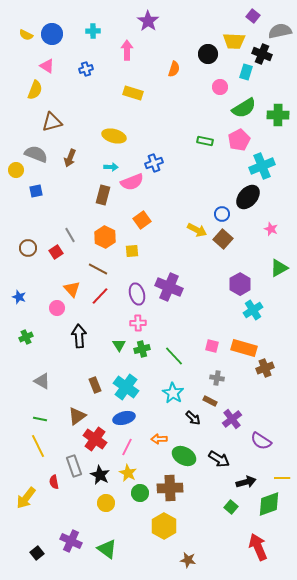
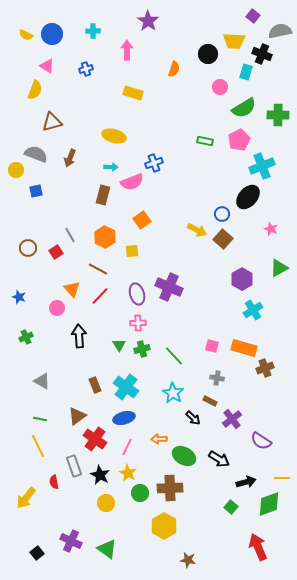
purple hexagon at (240, 284): moved 2 px right, 5 px up
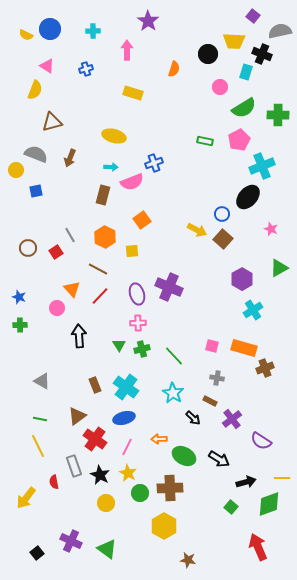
blue circle at (52, 34): moved 2 px left, 5 px up
green cross at (26, 337): moved 6 px left, 12 px up; rotated 24 degrees clockwise
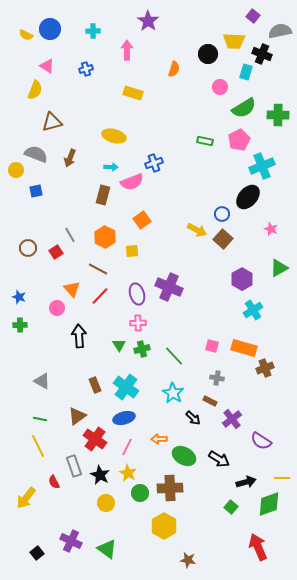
red semicircle at (54, 482): rotated 16 degrees counterclockwise
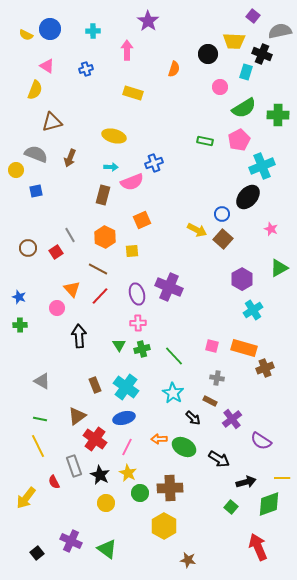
orange square at (142, 220): rotated 12 degrees clockwise
green ellipse at (184, 456): moved 9 px up
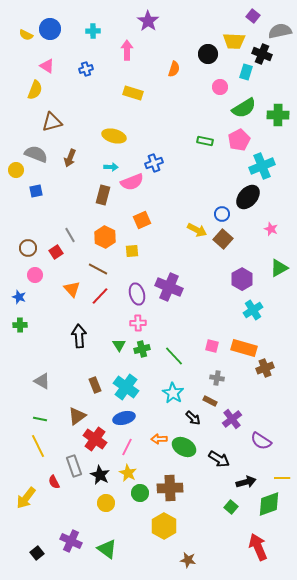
pink circle at (57, 308): moved 22 px left, 33 px up
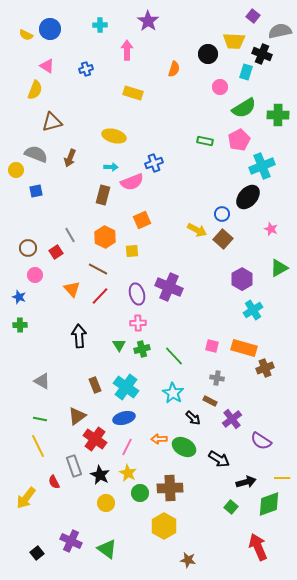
cyan cross at (93, 31): moved 7 px right, 6 px up
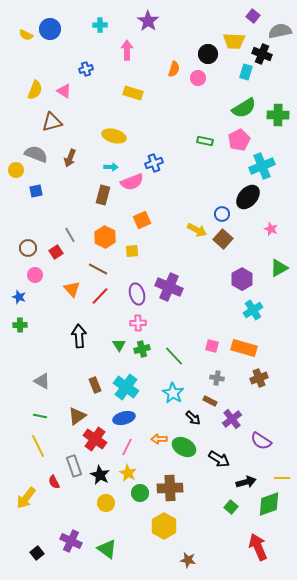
pink triangle at (47, 66): moved 17 px right, 25 px down
pink circle at (220, 87): moved 22 px left, 9 px up
brown cross at (265, 368): moved 6 px left, 10 px down
green line at (40, 419): moved 3 px up
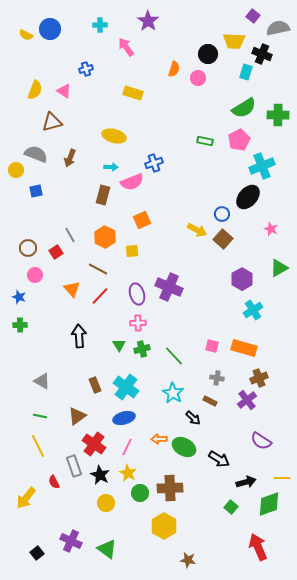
gray semicircle at (280, 31): moved 2 px left, 3 px up
pink arrow at (127, 50): moved 1 px left, 3 px up; rotated 36 degrees counterclockwise
purple cross at (232, 419): moved 15 px right, 19 px up
red cross at (95, 439): moved 1 px left, 5 px down
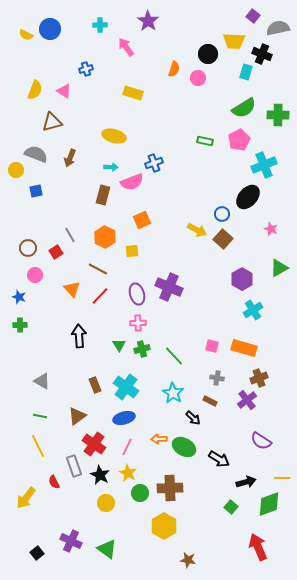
cyan cross at (262, 166): moved 2 px right, 1 px up
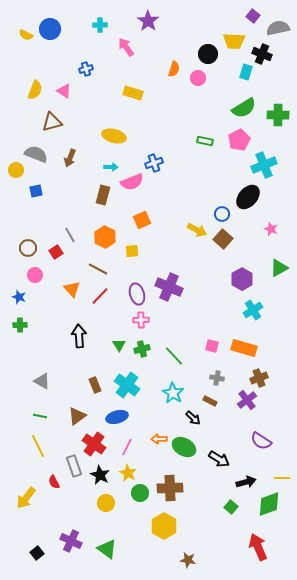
pink cross at (138, 323): moved 3 px right, 3 px up
cyan cross at (126, 387): moved 1 px right, 2 px up
blue ellipse at (124, 418): moved 7 px left, 1 px up
